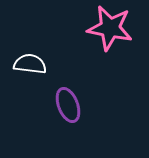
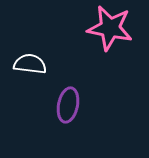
purple ellipse: rotated 32 degrees clockwise
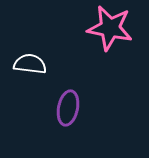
purple ellipse: moved 3 px down
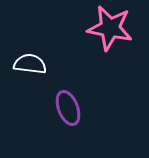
purple ellipse: rotated 32 degrees counterclockwise
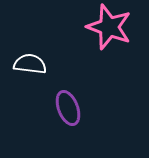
pink star: moved 1 px left, 1 px up; rotated 9 degrees clockwise
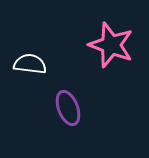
pink star: moved 2 px right, 18 px down
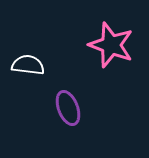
white semicircle: moved 2 px left, 1 px down
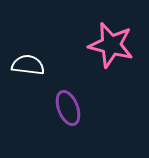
pink star: rotated 6 degrees counterclockwise
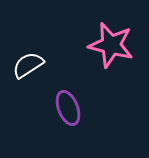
white semicircle: rotated 40 degrees counterclockwise
